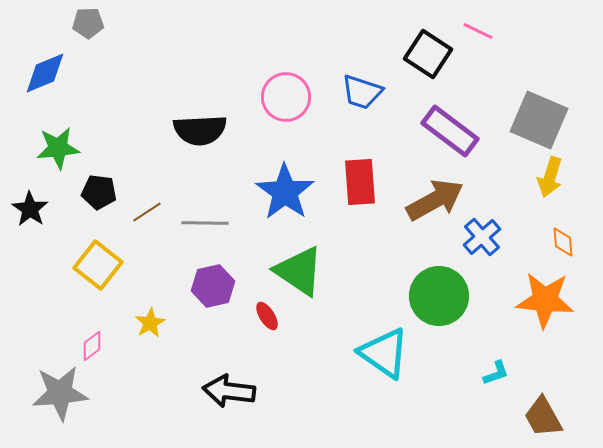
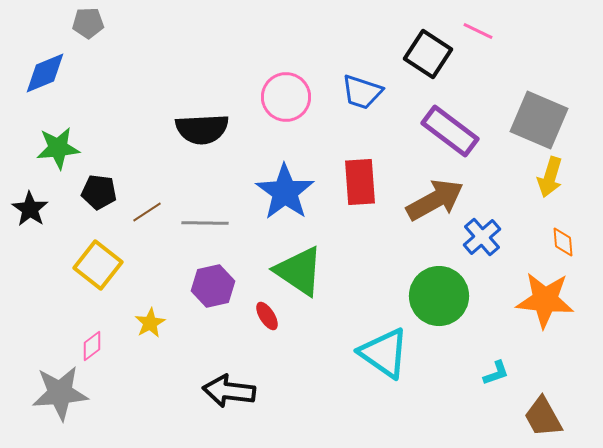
black semicircle: moved 2 px right, 1 px up
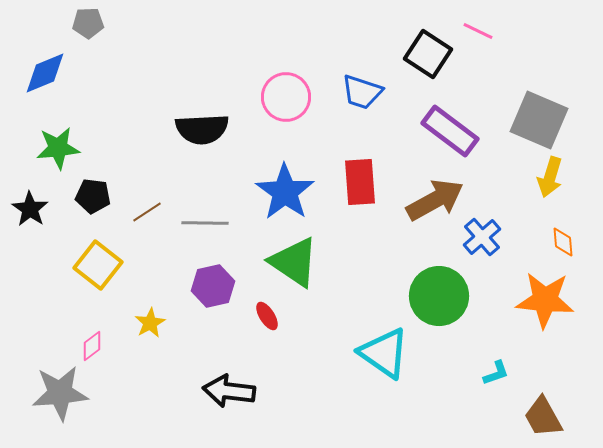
black pentagon: moved 6 px left, 4 px down
green triangle: moved 5 px left, 9 px up
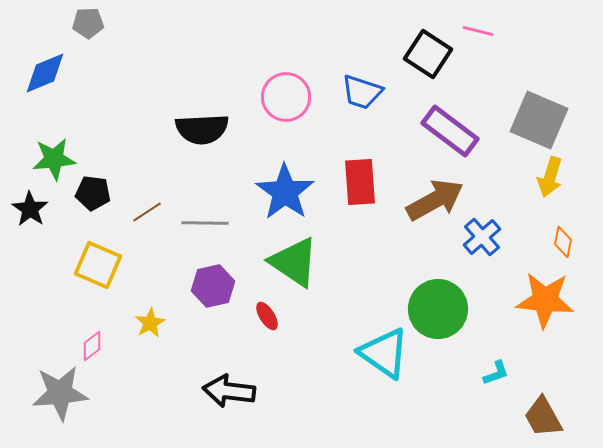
pink line: rotated 12 degrees counterclockwise
green star: moved 4 px left, 11 px down
black pentagon: moved 3 px up
orange diamond: rotated 16 degrees clockwise
yellow square: rotated 15 degrees counterclockwise
green circle: moved 1 px left, 13 px down
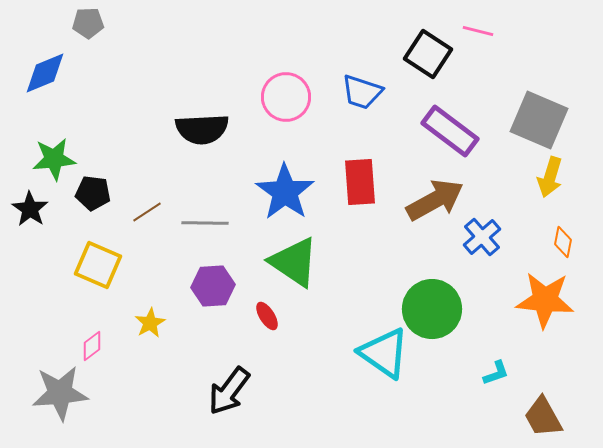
purple hexagon: rotated 9 degrees clockwise
green circle: moved 6 px left
black arrow: rotated 60 degrees counterclockwise
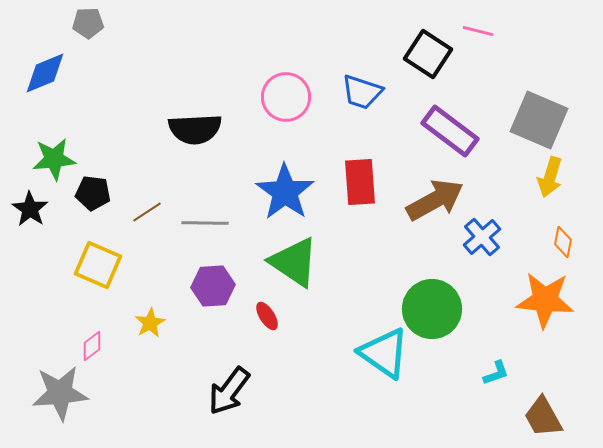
black semicircle: moved 7 px left
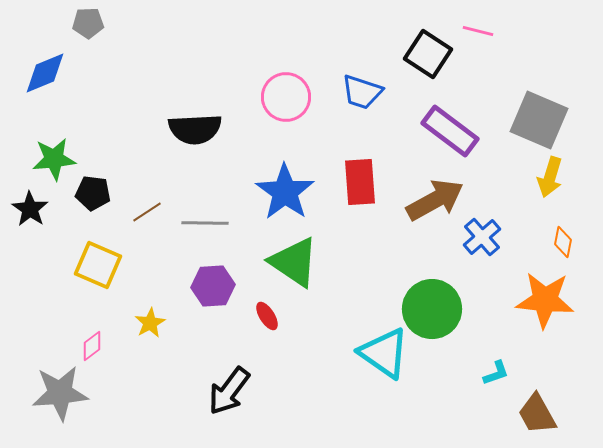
brown trapezoid: moved 6 px left, 3 px up
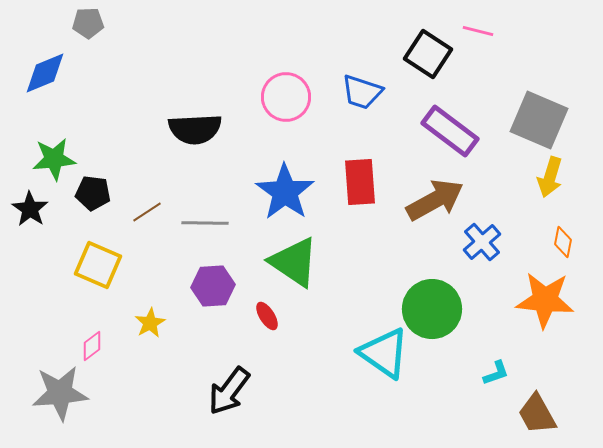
blue cross: moved 5 px down
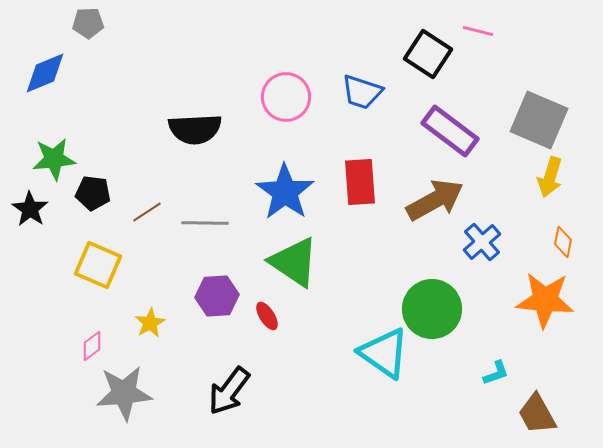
purple hexagon: moved 4 px right, 10 px down
gray star: moved 64 px right
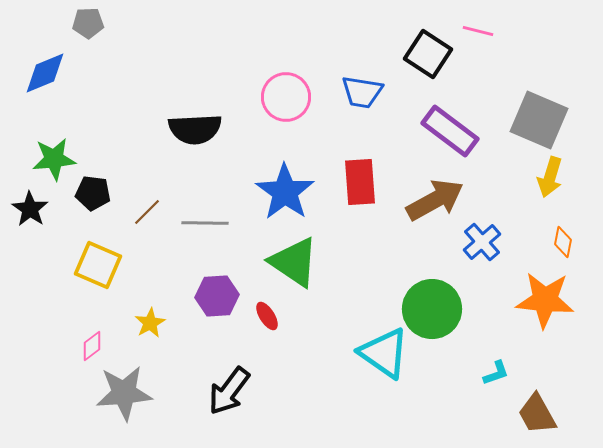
blue trapezoid: rotated 9 degrees counterclockwise
brown line: rotated 12 degrees counterclockwise
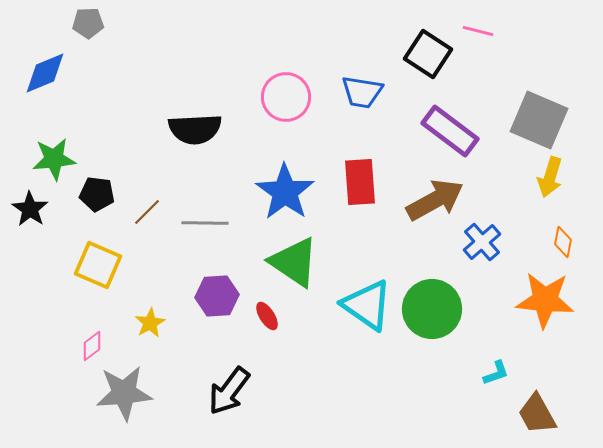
black pentagon: moved 4 px right, 1 px down
cyan triangle: moved 17 px left, 48 px up
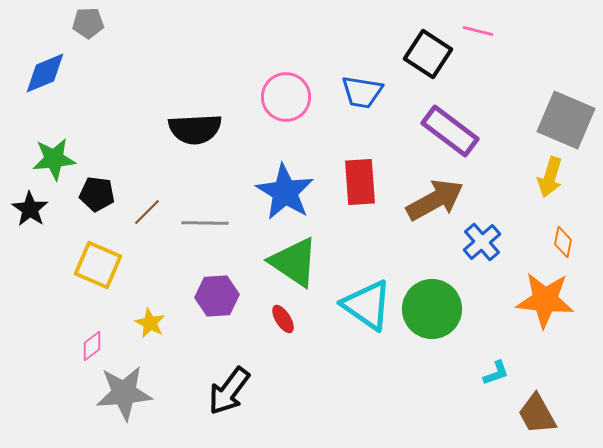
gray square: moved 27 px right
blue star: rotated 4 degrees counterclockwise
red ellipse: moved 16 px right, 3 px down
yellow star: rotated 16 degrees counterclockwise
